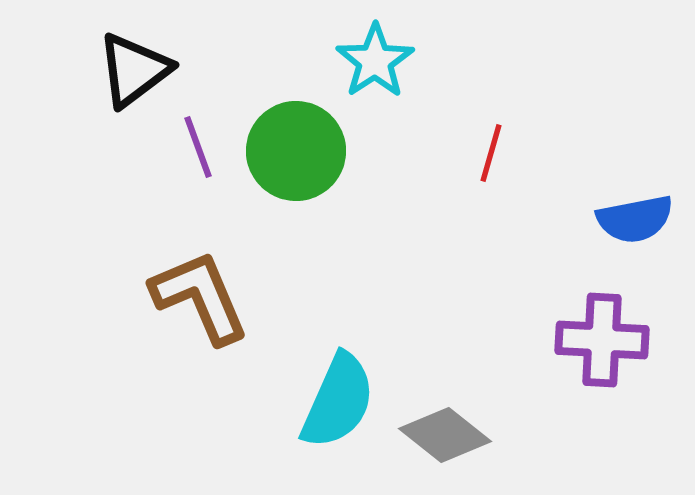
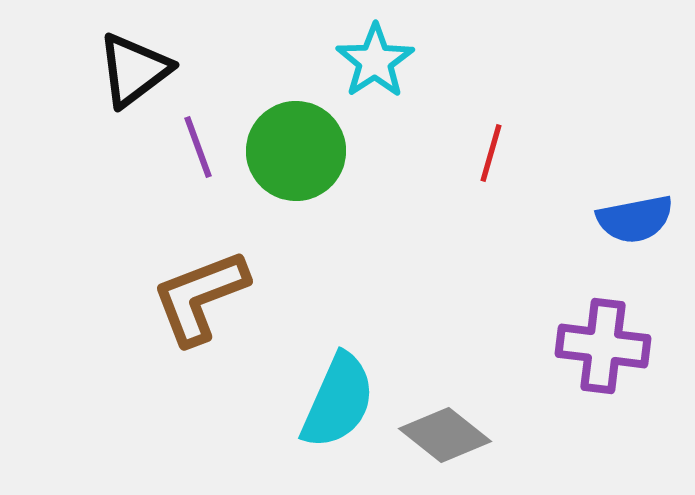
brown L-shape: rotated 88 degrees counterclockwise
purple cross: moved 1 px right, 6 px down; rotated 4 degrees clockwise
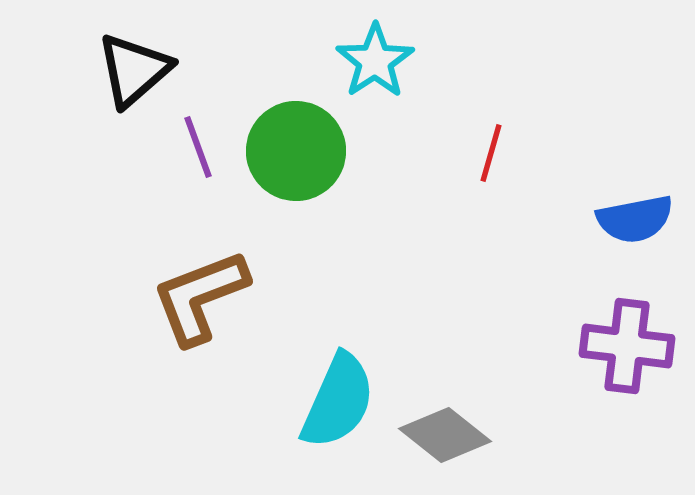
black triangle: rotated 4 degrees counterclockwise
purple cross: moved 24 px right
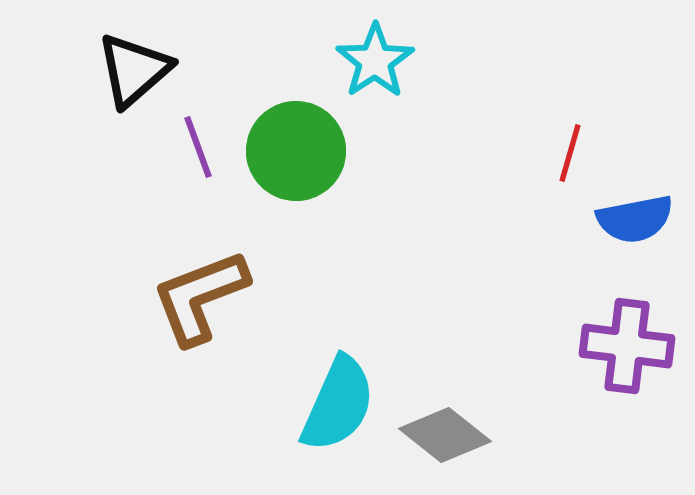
red line: moved 79 px right
cyan semicircle: moved 3 px down
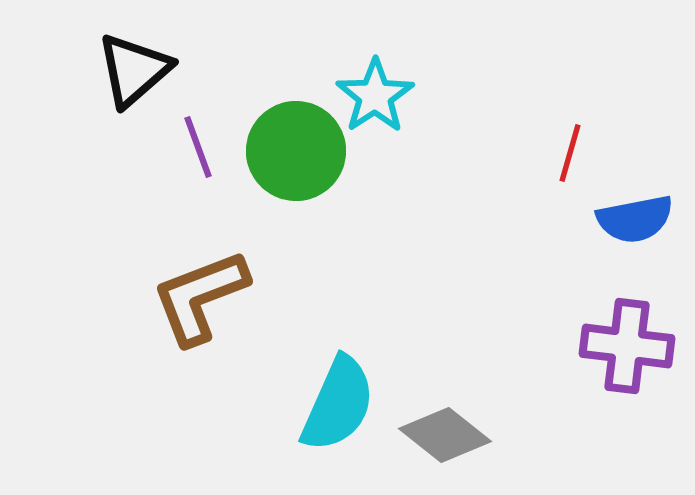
cyan star: moved 35 px down
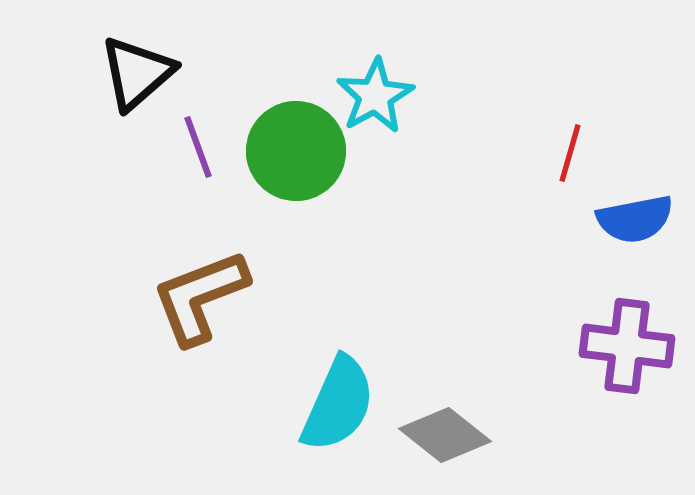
black triangle: moved 3 px right, 3 px down
cyan star: rotated 4 degrees clockwise
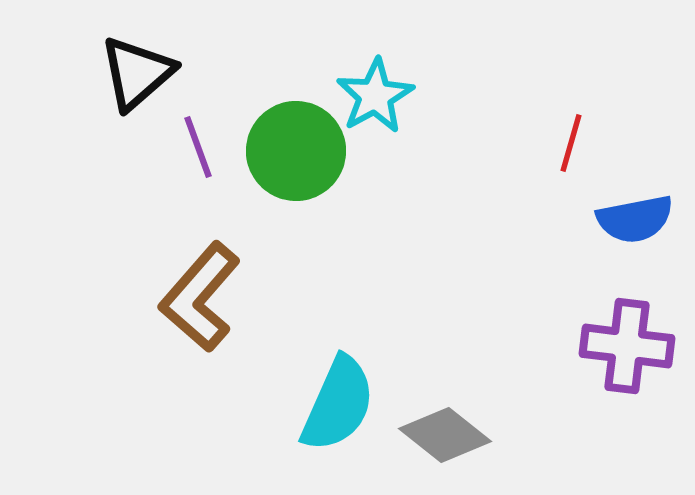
red line: moved 1 px right, 10 px up
brown L-shape: rotated 28 degrees counterclockwise
